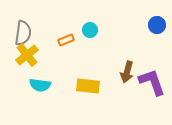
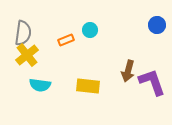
brown arrow: moved 1 px right, 1 px up
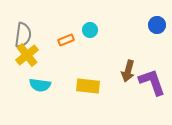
gray semicircle: moved 2 px down
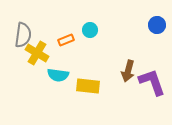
yellow cross: moved 10 px right, 2 px up; rotated 20 degrees counterclockwise
cyan semicircle: moved 18 px right, 10 px up
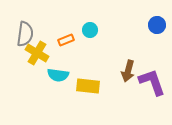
gray semicircle: moved 2 px right, 1 px up
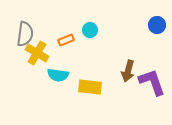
yellow rectangle: moved 2 px right, 1 px down
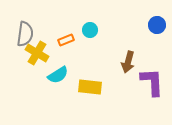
brown arrow: moved 9 px up
cyan semicircle: rotated 40 degrees counterclockwise
purple L-shape: rotated 16 degrees clockwise
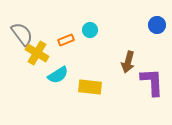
gray semicircle: moved 3 px left; rotated 45 degrees counterclockwise
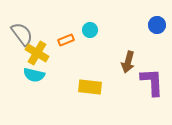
cyan semicircle: moved 24 px left; rotated 45 degrees clockwise
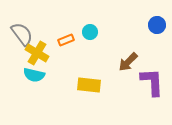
cyan circle: moved 2 px down
brown arrow: rotated 30 degrees clockwise
yellow rectangle: moved 1 px left, 2 px up
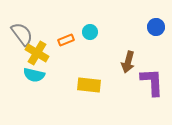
blue circle: moved 1 px left, 2 px down
brown arrow: rotated 30 degrees counterclockwise
